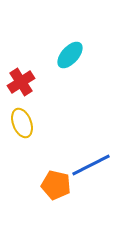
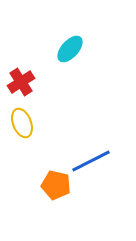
cyan ellipse: moved 6 px up
blue line: moved 4 px up
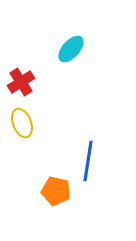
cyan ellipse: moved 1 px right
blue line: moved 3 px left; rotated 54 degrees counterclockwise
orange pentagon: moved 6 px down
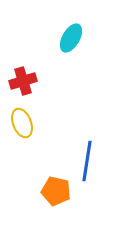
cyan ellipse: moved 11 px up; rotated 12 degrees counterclockwise
red cross: moved 2 px right, 1 px up; rotated 16 degrees clockwise
blue line: moved 1 px left
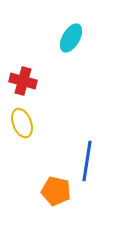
red cross: rotated 32 degrees clockwise
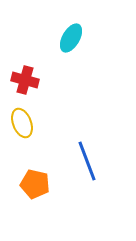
red cross: moved 2 px right, 1 px up
blue line: rotated 30 degrees counterclockwise
orange pentagon: moved 21 px left, 7 px up
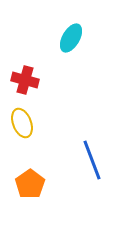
blue line: moved 5 px right, 1 px up
orange pentagon: moved 5 px left; rotated 24 degrees clockwise
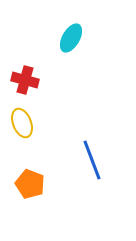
orange pentagon: rotated 16 degrees counterclockwise
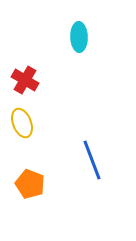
cyan ellipse: moved 8 px right, 1 px up; rotated 32 degrees counterclockwise
red cross: rotated 16 degrees clockwise
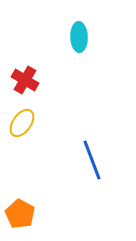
yellow ellipse: rotated 56 degrees clockwise
orange pentagon: moved 10 px left, 30 px down; rotated 8 degrees clockwise
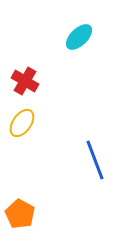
cyan ellipse: rotated 48 degrees clockwise
red cross: moved 1 px down
blue line: moved 3 px right
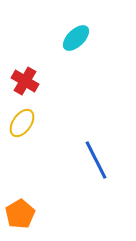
cyan ellipse: moved 3 px left, 1 px down
blue line: moved 1 px right; rotated 6 degrees counterclockwise
orange pentagon: rotated 12 degrees clockwise
